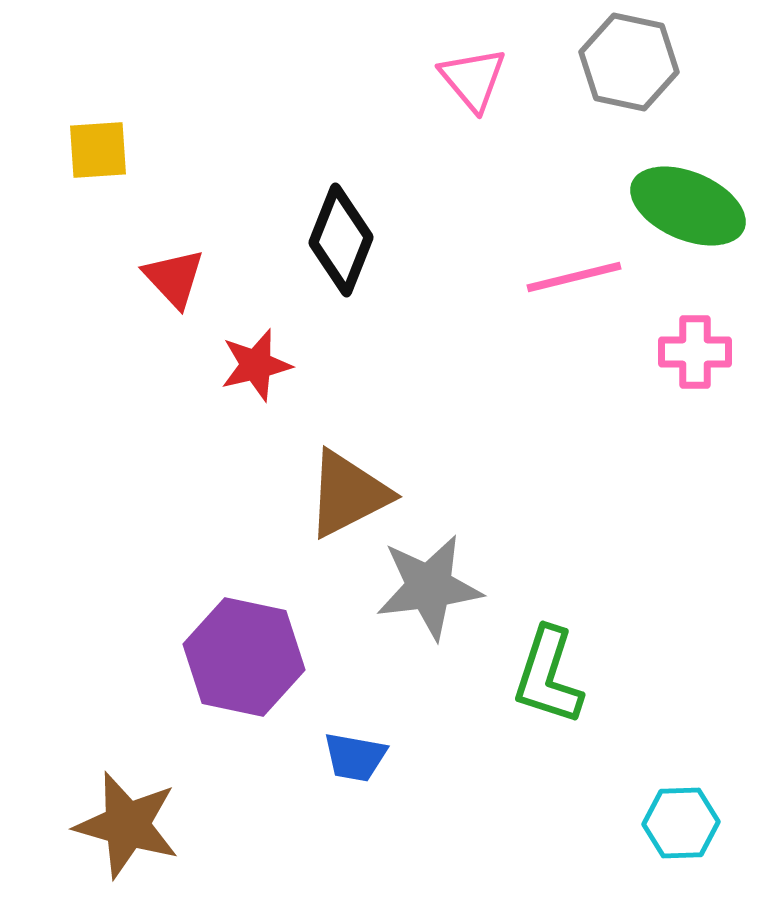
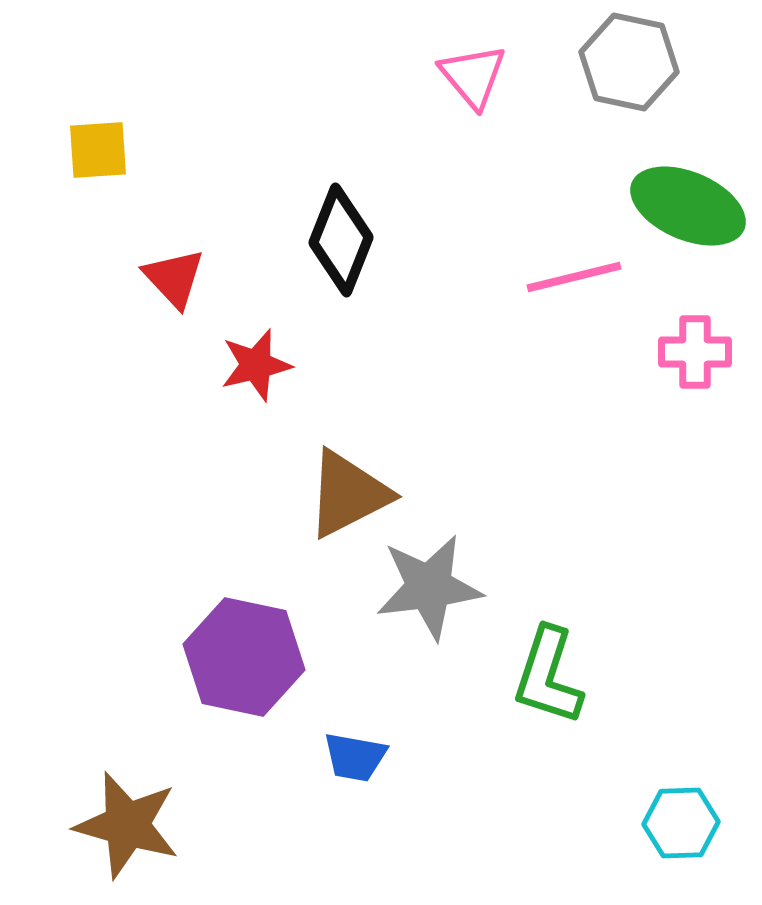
pink triangle: moved 3 px up
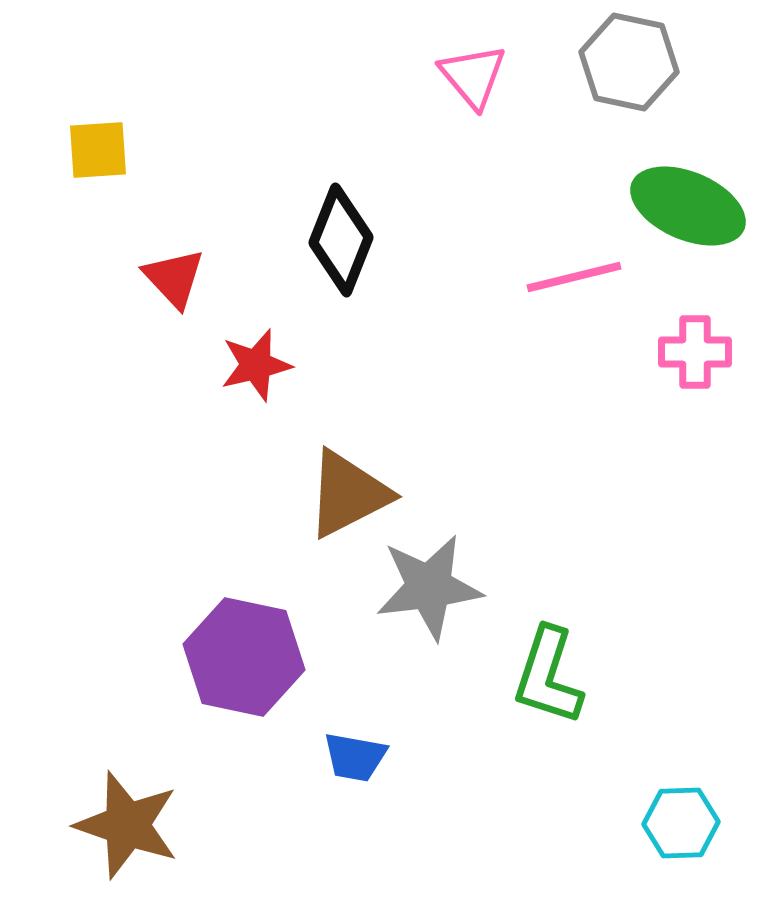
brown star: rotated 3 degrees clockwise
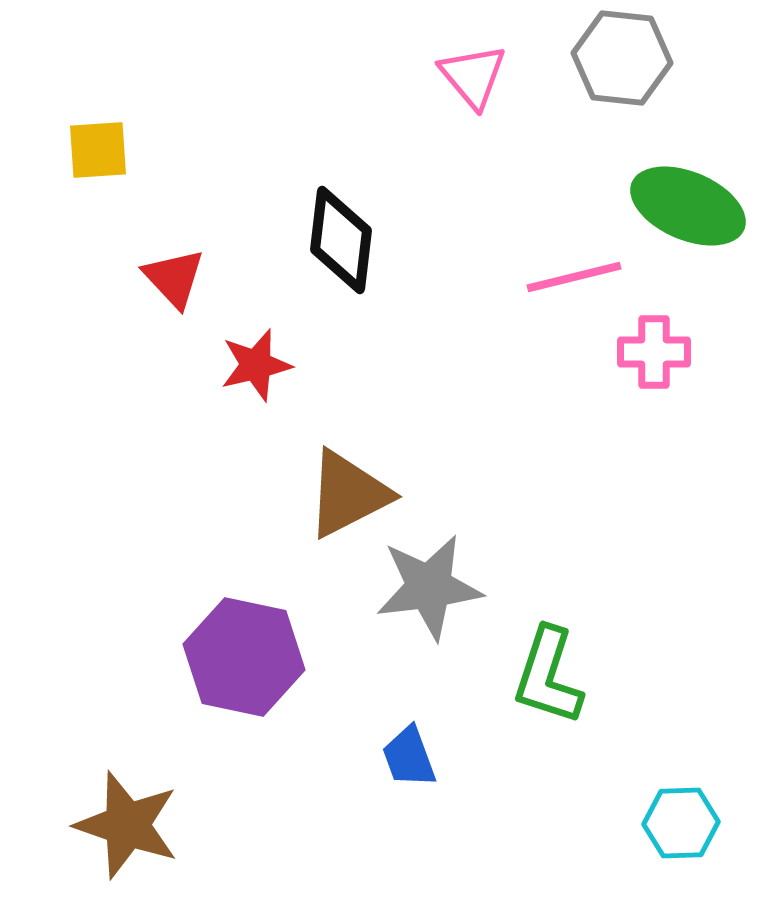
gray hexagon: moved 7 px left, 4 px up; rotated 6 degrees counterclockwise
black diamond: rotated 15 degrees counterclockwise
pink cross: moved 41 px left
blue trapezoid: moved 54 px right; rotated 60 degrees clockwise
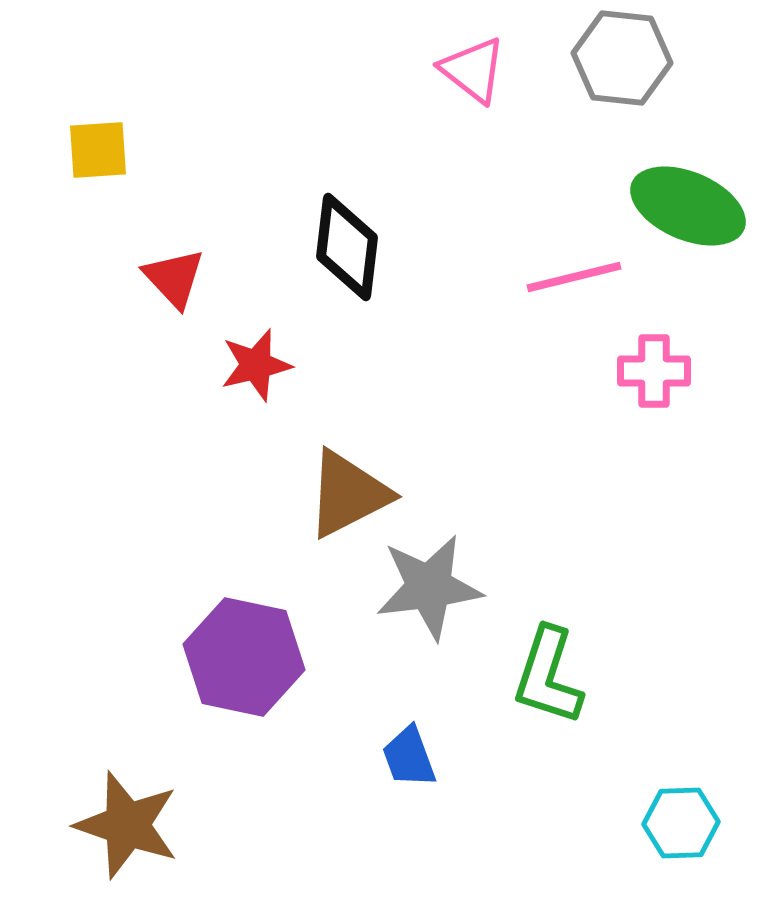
pink triangle: moved 6 px up; rotated 12 degrees counterclockwise
black diamond: moved 6 px right, 7 px down
pink cross: moved 19 px down
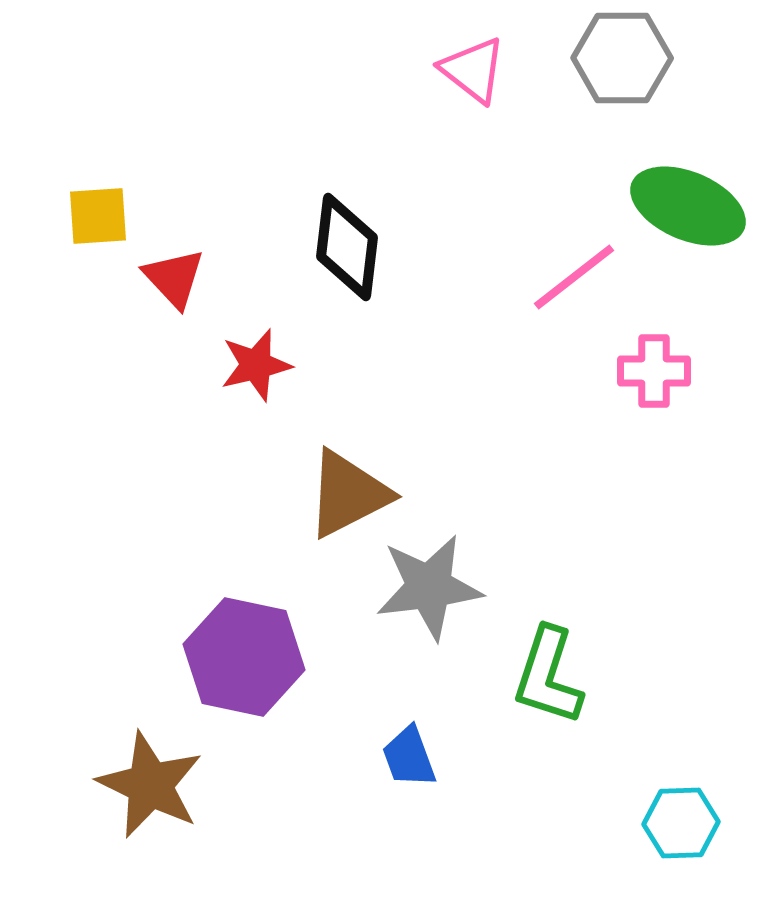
gray hexagon: rotated 6 degrees counterclockwise
yellow square: moved 66 px down
pink line: rotated 24 degrees counterclockwise
brown star: moved 23 px right, 40 px up; rotated 7 degrees clockwise
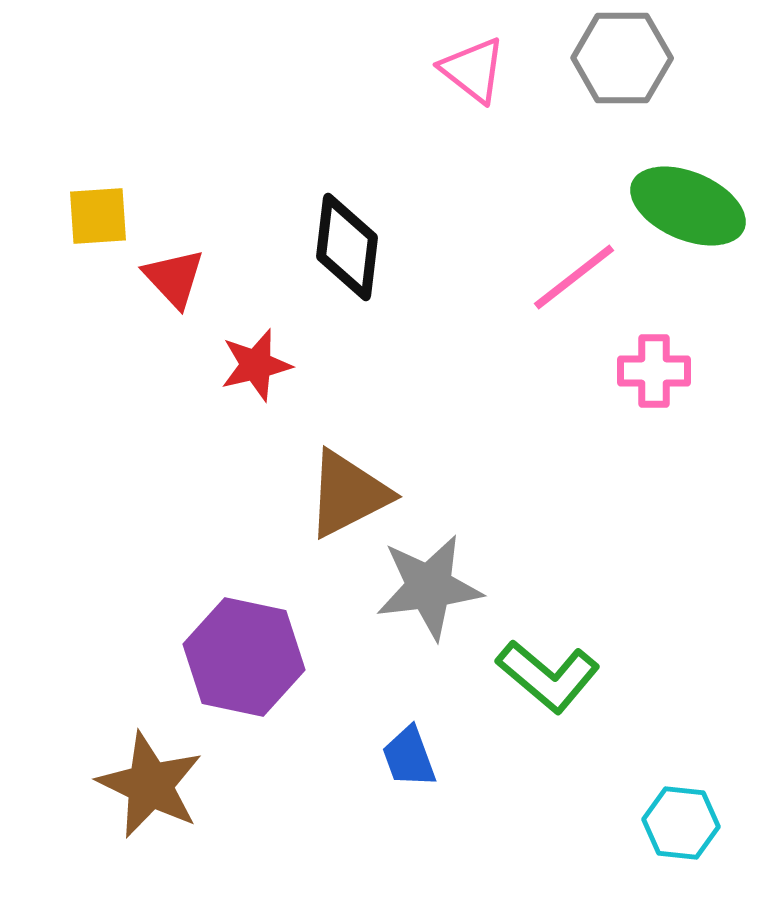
green L-shape: rotated 68 degrees counterclockwise
cyan hexagon: rotated 8 degrees clockwise
